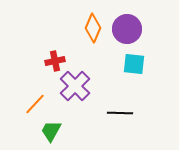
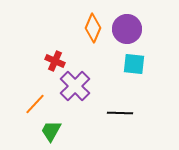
red cross: rotated 36 degrees clockwise
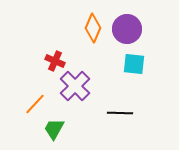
green trapezoid: moved 3 px right, 2 px up
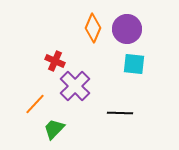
green trapezoid: rotated 15 degrees clockwise
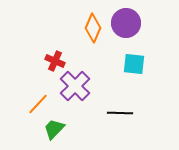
purple circle: moved 1 px left, 6 px up
orange line: moved 3 px right
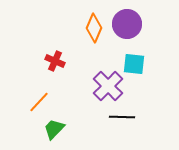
purple circle: moved 1 px right, 1 px down
orange diamond: moved 1 px right
purple cross: moved 33 px right
orange line: moved 1 px right, 2 px up
black line: moved 2 px right, 4 px down
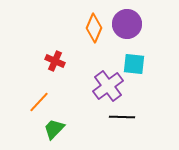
purple cross: rotated 8 degrees clockwise
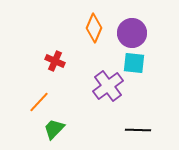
purple circle: moved 5 px right, 9 px down
cyan square: moved 1 px up
black line: moved 16 px right, 13 px down
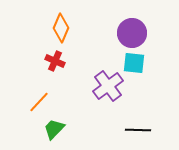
orange diamond: moved 33 px left
